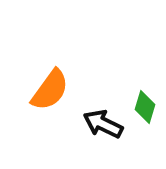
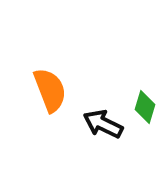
orange semicircle: rotated 57 degrees counterclockwise
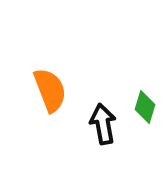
black arrow: rotated 54 degrees clockwise
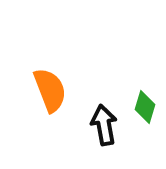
black arrow: moved 1 px right, 1 px down
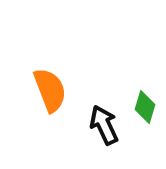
black arrow: rotated 15 degrees counterclockwise
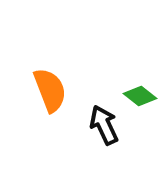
green diamond: moved 5 px left, 11 px up; rotated 68 degrees counterclockwise
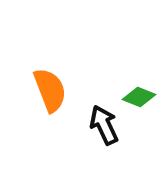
green diamond: moved 1 px left, 1 px down; rotated 16 degrees counterclockwise
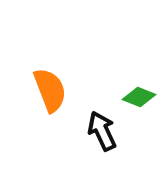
black arrow: moved 2 px left, 6 px down
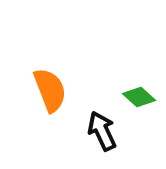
green diamond: rotated 20 degrees clockwise
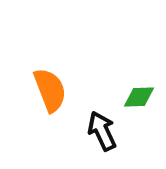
green diamond: rotated 44 degrees counterclockwise
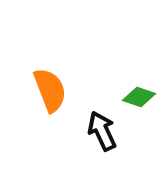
green diamond: rotated 20 degrees clockwise
